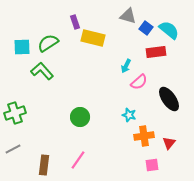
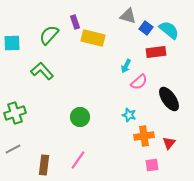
green semicircle: moved 1 px right, 8 px up; rotated 15 degrees counterclockwise
cyan square: moved 10 px left, 4 px up
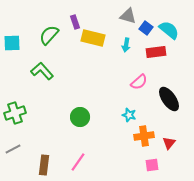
cyan arrow: moved 21 px up; rotated 16 degrees counterclockwise
pink line: moved 2 px down
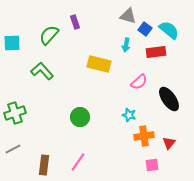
blue square: moved 1 px left, 1 px down
yellow rectangle: moved 6 px right, 26 px down
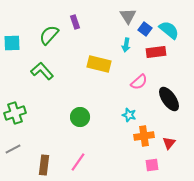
gray triangle: rotated 42 degrees clockwise
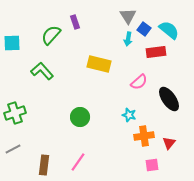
blue square: moved 1 px left
green semicircle: moved 2 px right
cyan arrow: moved 2 px right, 6 px up
